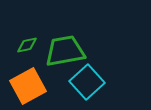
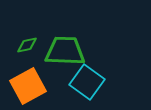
green trapezoid: rotated 12 degrees clockwise
cyan square: rotated 12 degrees counterclockwise
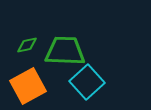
cyan square: rotated 12 degrees clockwise
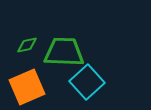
green trapezoid: moved 1 px left, 1 px down
orange square: moved 1 px left, 1 px down; rotated 6 degrees clockwise
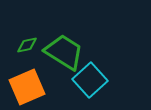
green trapezoid: rotated 30 degrees clockwise
cyan square: moved 3 px right, 2 px up
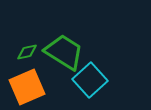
green diamond: moved 7 px down
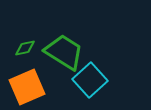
green diamond: moved 2 px left, 4 px up
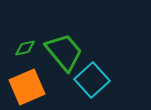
green trapezoid: rotated 18 degrees clockwise
cyan square: moved 2 px right
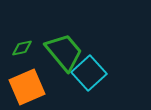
green diamond: moved 3 px left
cyan square: moved 3 px left, 7 px up
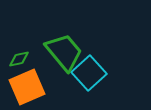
green diamond: moved 3 px left, 11 px down
